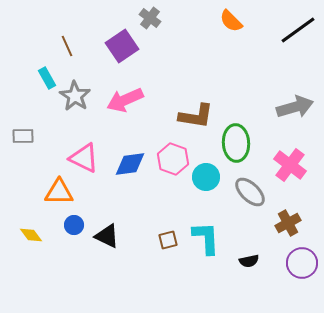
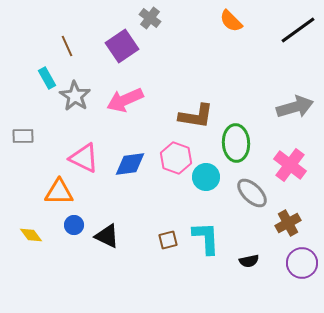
pink hexagon: moved 3 px right, 1 px up
gray ellipse: moved 2 px right, 1 px down
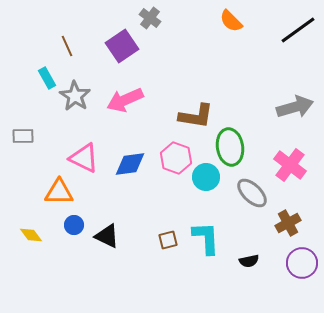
green ellipse: moved 6 px left, 4 px down; rotated 6 degrees counterclockwise
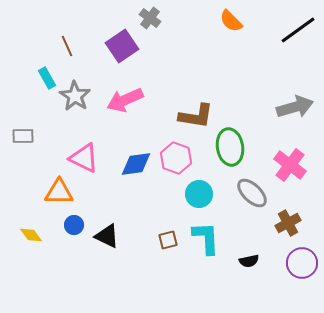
blue diamond: moved 6 px right
cyan circle: moved 7 px left, 17 px down
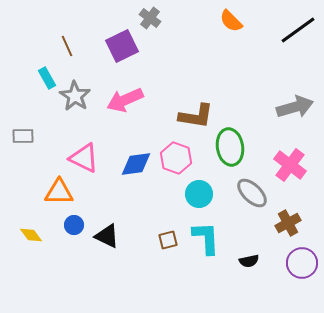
purple square: rotated 8 degrees clockwise
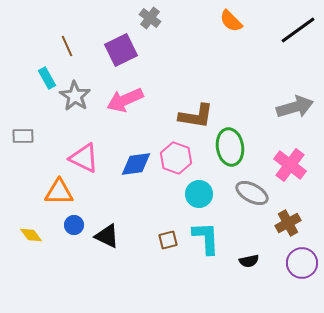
purple square: moved 1 px left, 4 px down
gray ellipse: rotated 16 degrees counterclockwise
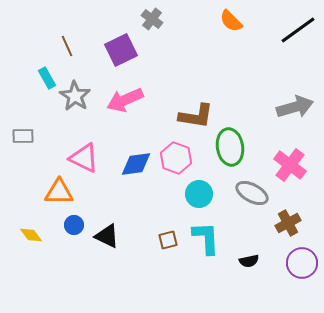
gray cross: moved 2 px right, 1 px down
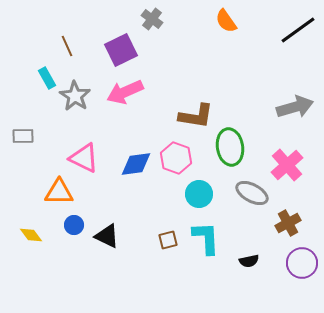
orange semicircle: moved 5 px left; rotated 10 degrees clockwise
pink arrow: moved 8 px up
pink cross: moved 3 px left; rotated 12 degrees clockwise
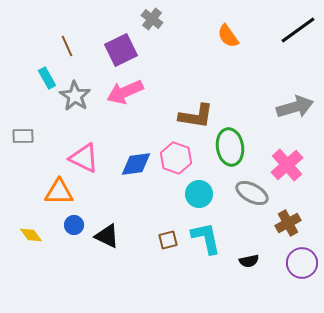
orange semicircle: moved 2 px right, 15 px down
cyan L-shape: rotated 9 degrees counterclockwise
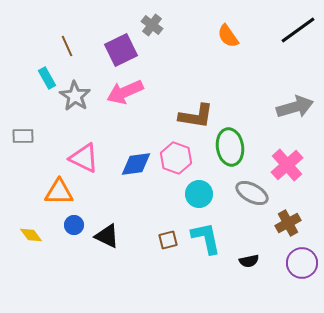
gray cross: moved 6 px down
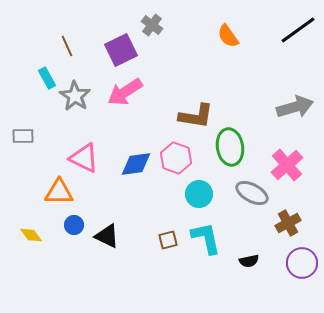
pink arrow: rotated 9 degrees counterclockwise
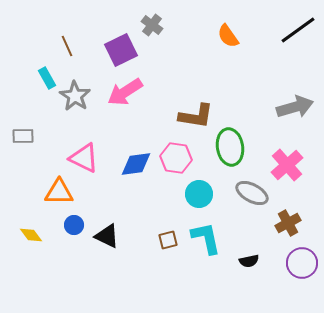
pink hexagon: rotated 12 degrees counterclockwise
